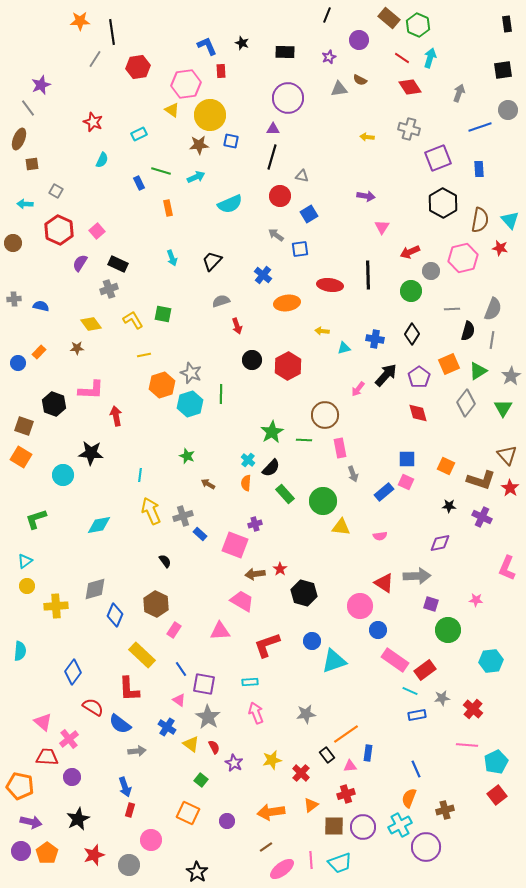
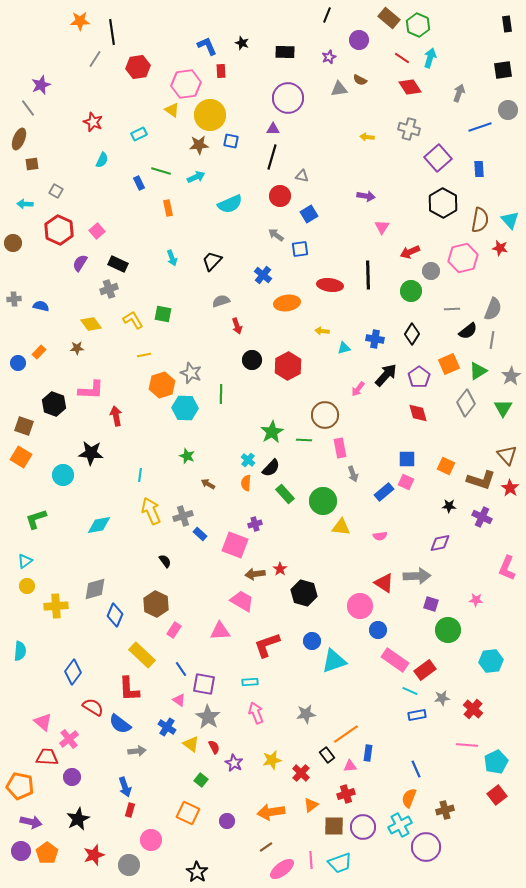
purple square at (438, 158): rotated 20 degrees counterclockwise
black semicircle at (468, 331): rotated 36 degrees clockwise
cyan hexagon at (190, 404): moved 5 px left, 4 px down; rotated 20 degrees clockwise
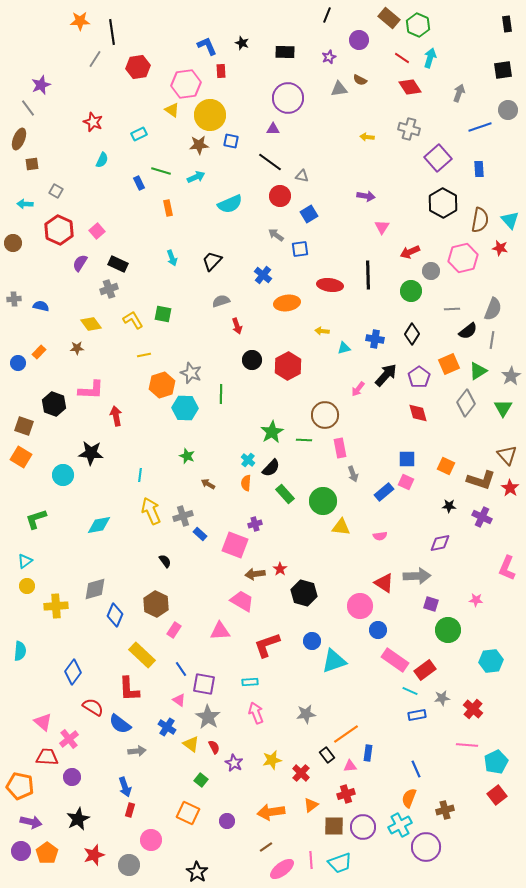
black line at (272, 157): moved 2 px left, 5 px down; rotated 70 degrees counterclockwise
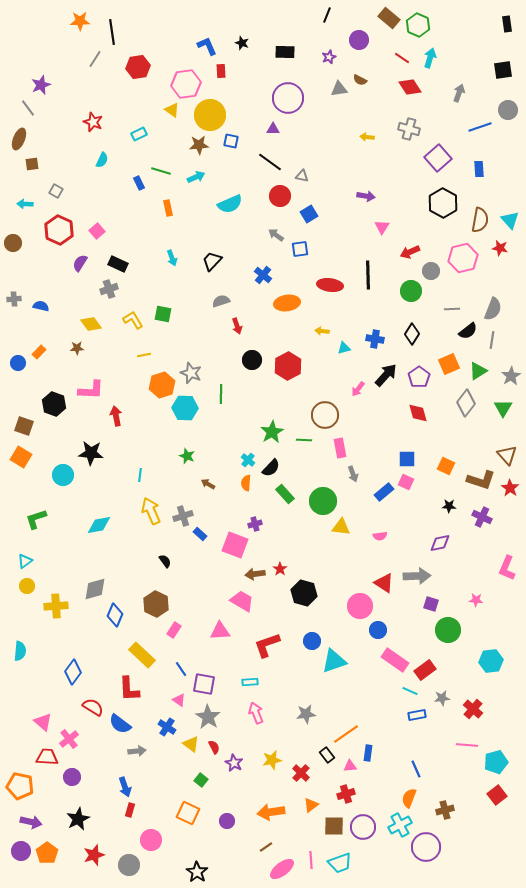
cyan pentagon at (496, 762): rotated 10 degrees clockwise
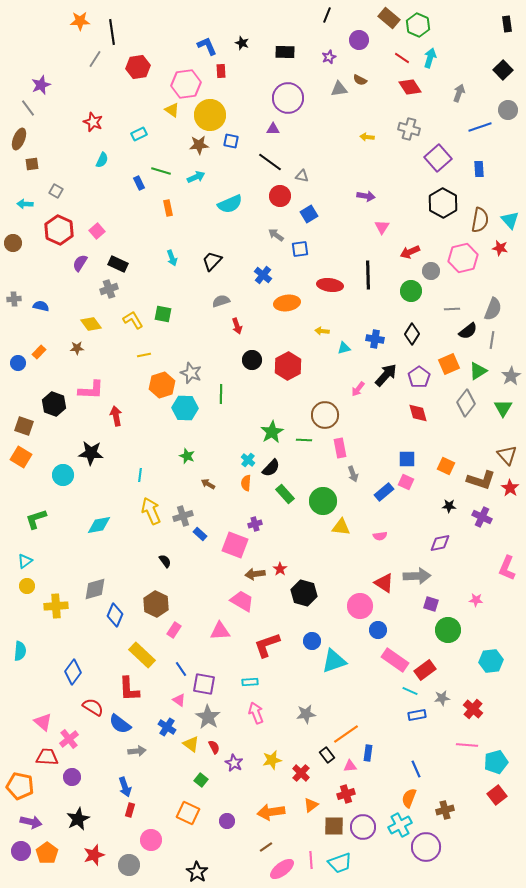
black square at (503, 70): rotated 36 degrees counterclockwise
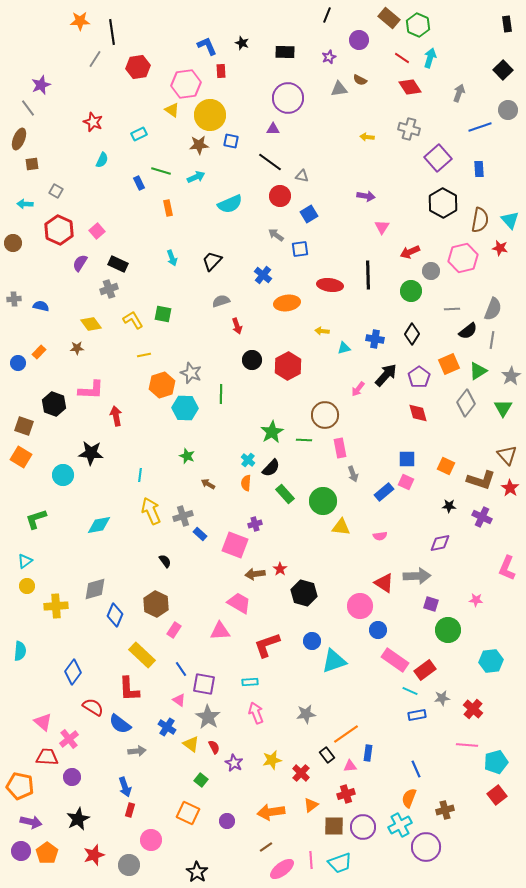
pink trapezoid at (242, 601): moved 3 px left, 2 px down
